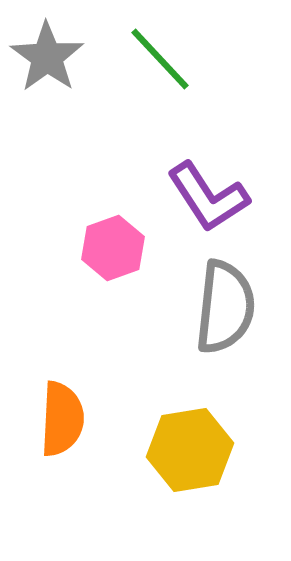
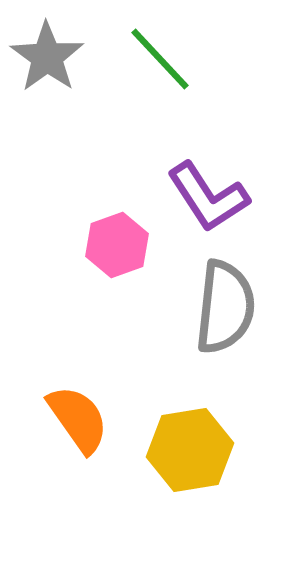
pink hexagon: moved 4 px right, 3 px up
orange semicircle: moved 16 px right; rotated 38 degrees counterclockwise
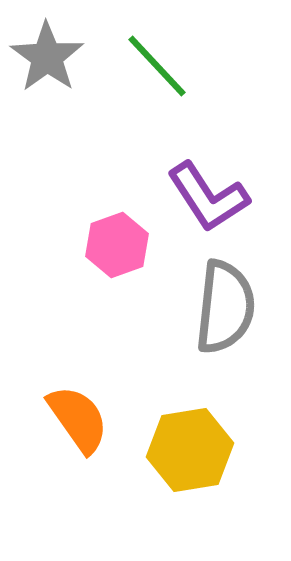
green line: moved 3 px left, 7 px down
